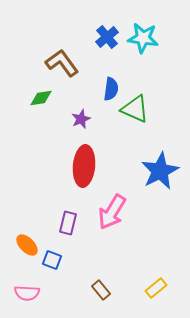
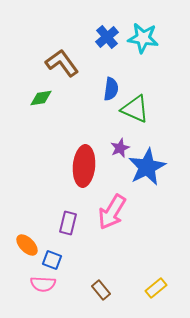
purple star: moved 39 px right, 29 px down
blue star: moved 13 px left, 4 px up
pink semicircle: moved 16 px right, 9 px up
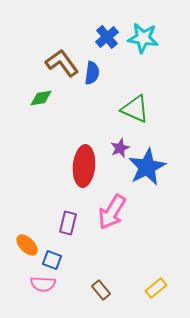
blue semicircle: moved 19 px left, 16 px up
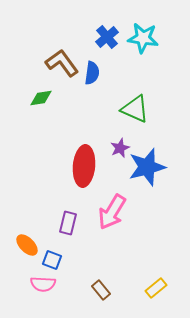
blue star: rotated 12 degrees clockwise
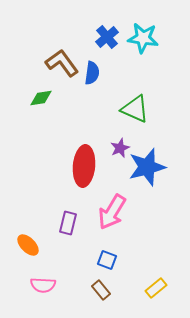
orange ellipse: moved 1 px right
blue square: moved 55 px right
pink semicircle: moved 1 px down
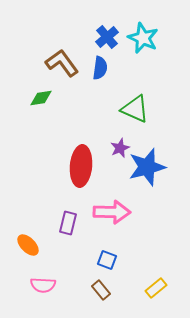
cyan star: rotated 16 degrees clockwise
blue semicircle: moved 8 px right, 5 px up
red ellipse: moved 3 px left
pink arrow: rotated 120 degrees counterclockwise
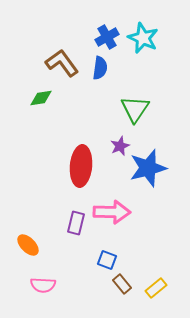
blue cross: rotated 10 degrees clockwise
green triangle: rotated 40 degrees clockwise
purple star: moved 2 px up
blue star: moved 1 px right, 1 px down
purple rectangle: moved 8 px right
brown rectangle: moved 21 px right, 6 px up
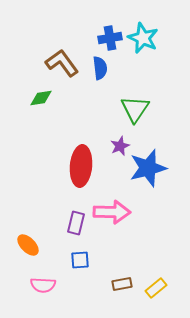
blue cross: moved 3 px right, 1 px down; rotated 20 degrees clockwise
blue semicircle: rotated 15 degrees counterclockwise
blue square: moved 27 px left; rotated 24 degrees counterclockwise
brown rectangle: rotated 60 degrees counterclockwise
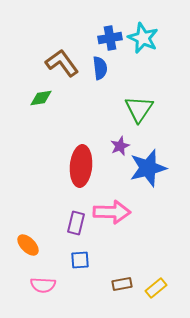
green triangle: moved 4 px right
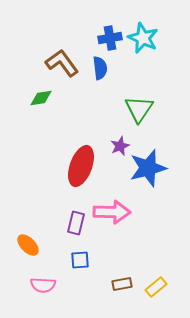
red ellipse: rotated 15 degrees clockwise
yellow rectangle: moved 1 px up
